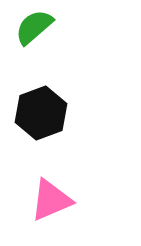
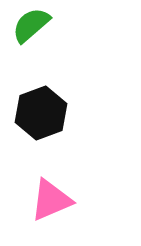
green semicircle: moved 3 px left, 2 px up
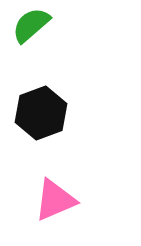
pink triangle: moved 4 px right
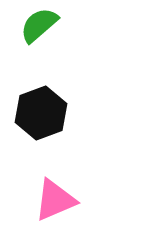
green semicircle: moved 8 px right
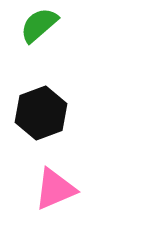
pink triangle: moved 11 px up
